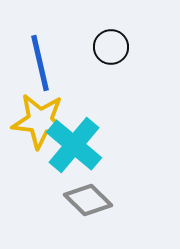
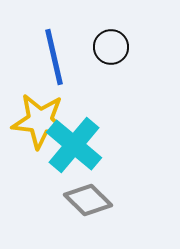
blue line: moved 14 px right, 6 px up
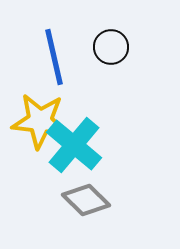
gray diamond: moved 2 px left
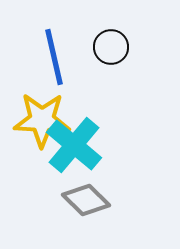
yellow star: moved 2 px right, 1 px up; rotated 4 degrees counterclockwise
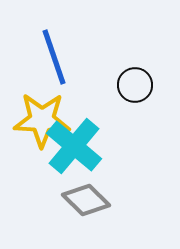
black circle: moved 24 px right, 38 px down
blue line: rotated 6 degrees counterclockwise
cyan cross: moved 1 px down
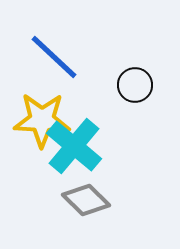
blue line: rotated 28 degrees counterclockwise
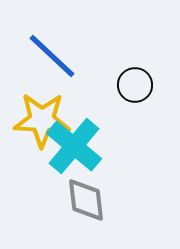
blue line: moved 2 px left, 1 px up
gray diamond: rotated 39 degrees clockwise
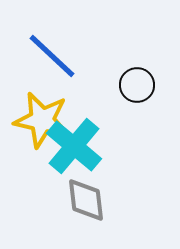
black circle: moved 2 px right
yellow star: rotated 10 degrees clockwise
